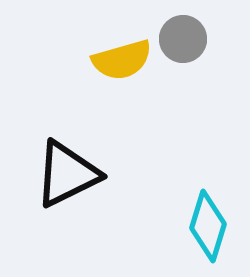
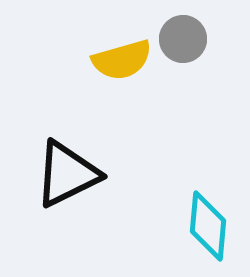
cyan diamond: rotated 12 degrees counterclockwise
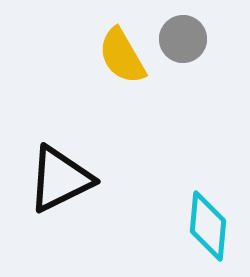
yellow semicircle: moved 4 px up; rotated 76 degrees clockwise
black triangle: moved 7 px left, 5 px down
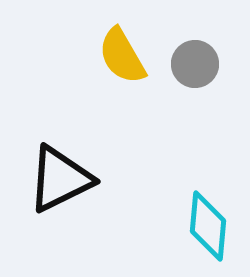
gray circle: moved 12 px right, 25 px down
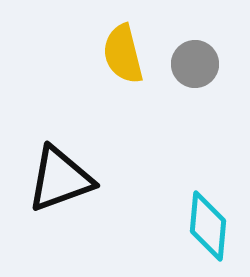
yellow semicircle: moved 1 px right, 2 px up; rotated 16 degrees clockwise
black triangle: rotated 6 degrees clockwise
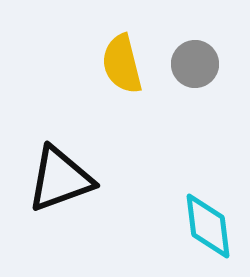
yellow semicircle: moved 1 px left, 10 px down
cyan diamond: rotated 12 degrees counterclockwise
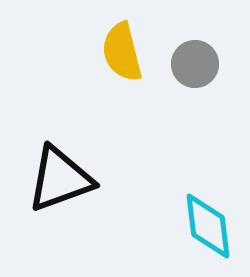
yellow semicircle: moved 12 px up
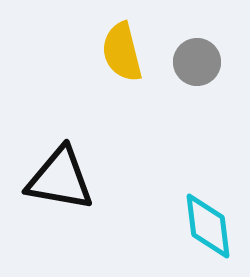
gray circle: moved 2 px right, 2 px up
black triangle: rotated 30 degrees clockwise
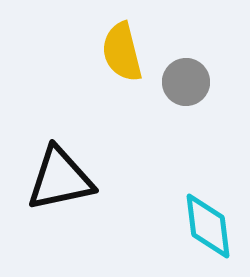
gray circle: moved 11 px left, 20 px down
black triangle: rotated 22 degrees counterclockwise
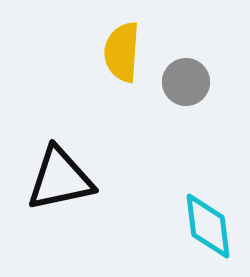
yellow semicircle: rotated 18 degrees clockwise
